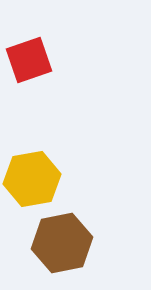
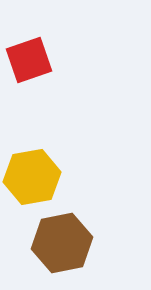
yellow hexagon: moved 2 px up
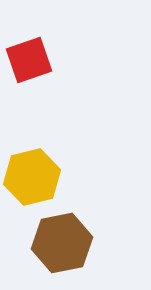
yellow hexagon: rotated 4 degrees counterclockwise
